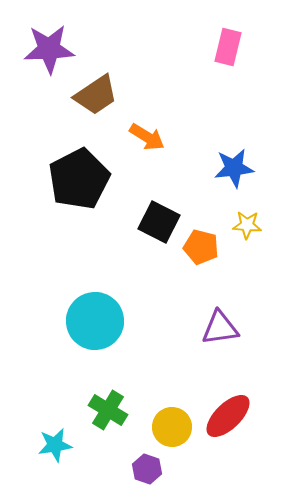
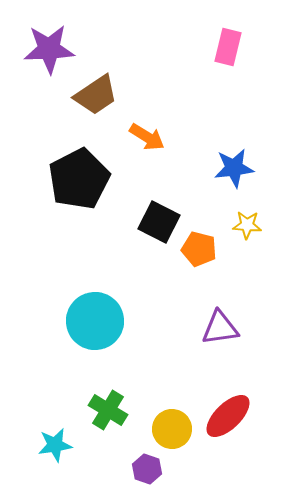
orange pentagon: moved 2 px left, 2 px down
yellow circle: moved 2 px down
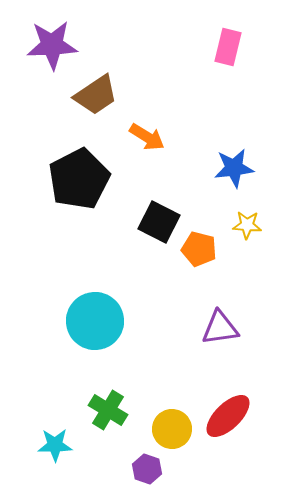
purple star: moved 3 px right, 4 px up
cyan star: rotated 8 degrees clockwise
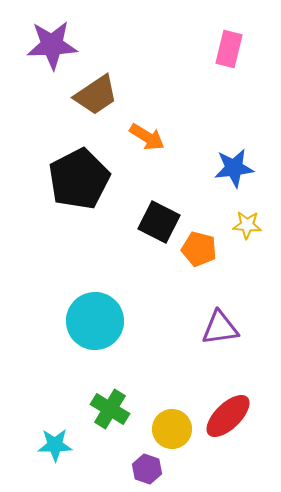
pink rectangle: moved 1 px right, 2 px down
green cross: moved 2 px right, 1 px up
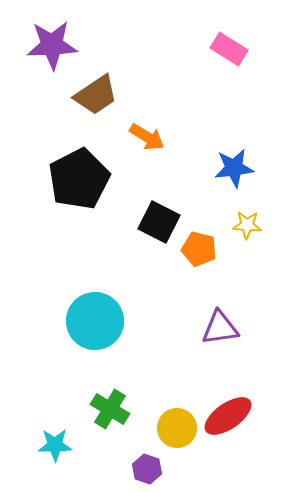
pink rectangle: rotated 72 degrees counterclockwise
red ellipse: rotated 9 degrees clockwise
yellow circle: moved 5 px right, 1 px up
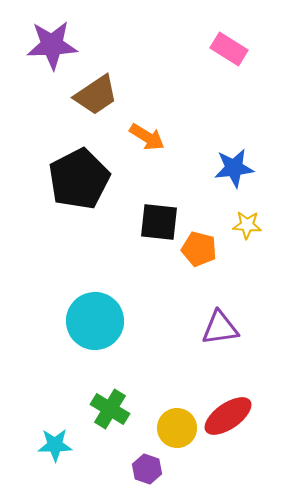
black square: rotated 21 degrees counterclockwise
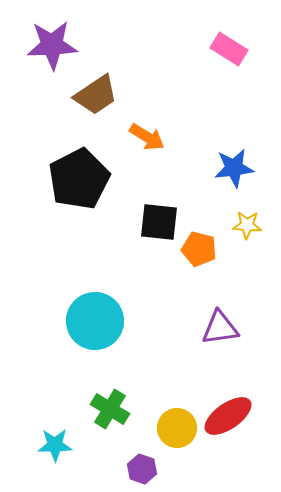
purple hexagon: moved 5 px left
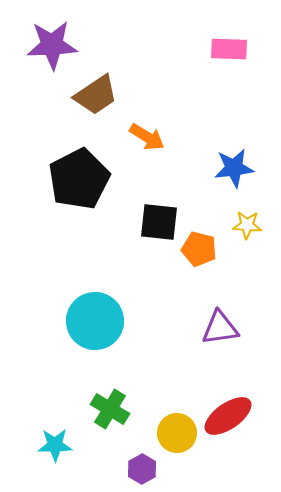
pink rectangle: rotated 30 degrees counterclockwise
yellow circle: moved 5 px down
purple hexagon: rotated 12 degrees clockwise
